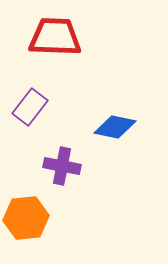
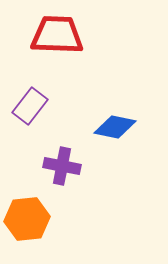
red trapezoid: moved 2 px right, 2 px up
purple rectangle: moved 1 px up
orange hexagon: moved 1 px right, 1 px down
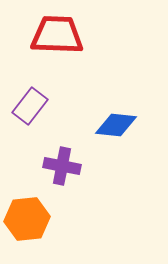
blue diamond: moved 1 px right, 2 px up; rotated 6 degrees counterclockwise
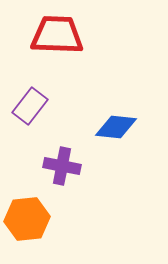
blue diamond: moved 2 px down
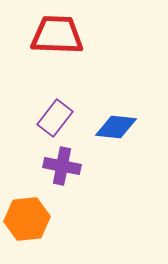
purple rectangle: moved 25 px right, 12 px down
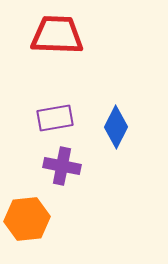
purple rectangle: rotated 42 degrees clockwise
blue diamond: rotated 69 degrees counterclockwise
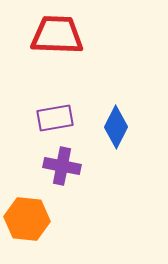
orange hexagon: rotated 12 degrees clockwise
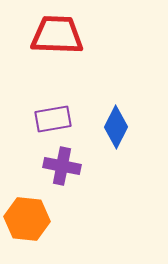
purple rectangle: moved 2 px left, 1 px down
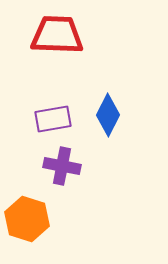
blue diamond: moved 8 px left, 12 px up
orange hexagon: rotated 12 degrees clockwise
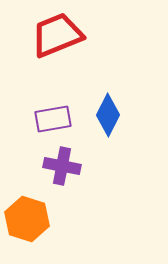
red trapezoid: rotated 24 degrees counterclockwise
